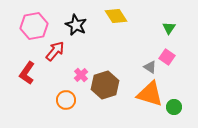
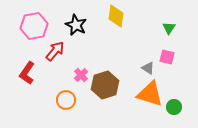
yellow diamond: rotated 40 degrees clockwise
pink square: rotated 21 degrees counterclockwise
gray triangle: moved 2 px left, 1 px down
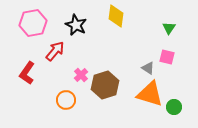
pink hexagon: moved 1 px left, 3 px up
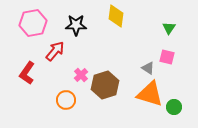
black star: rotated 25 degrees counterclockwise
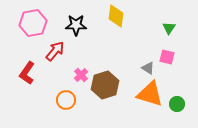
green circle: moved 3 px right, 3 px up
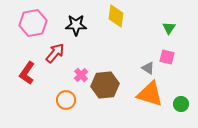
red arrow: moved 2 px down
brown hexagon: rotated 12 degrees clockwise
green circle: moved 4 px right
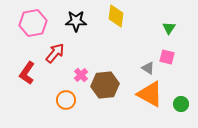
black star: moved 4 px up
orange triangle: rotated 12 degrees clockwise
